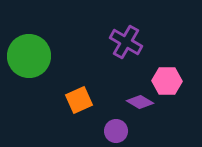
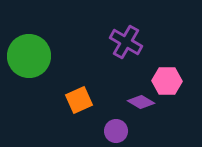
purple diamond: moved 1 px right
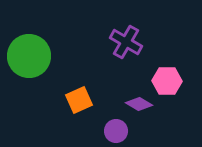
purple diamond: moved 2 px left, 2 px down
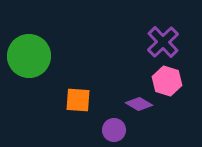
purple cross: moved 37 px right; rotated 16 degrees clockwise
pink hexagon: rotated 16 degrees clockwise
orange square: moved 1 px left; rotated 28 degrees clockwise
purple circle: moved 2 px left, 1 px up
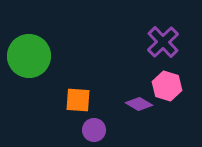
pink hexagon: moved 5 px down
purple circle: moved 20 px left
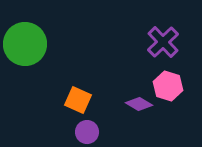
green circle: moved 4 px left, 12 px up
pink hexagon: moved 1 px right
orange square: rotated 20 degrees clockwise
purple circle: moved 7 px left, 2 px down
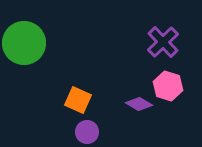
green circle: moved 1 px left, 1 px up
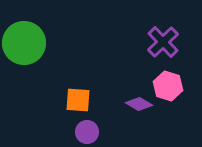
orange square: rotated 20 degrees counterclockwise
